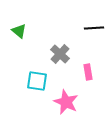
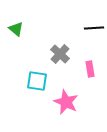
green triangle: moved 3 px left, 2 px up
pink rectangle: moved 2 px right, 3 px up
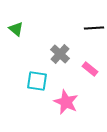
pink rectangle: rotated 42 degrees counterclockwise
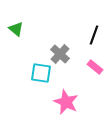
black line: moved 7 px down; rotated 66 degrees counterclockwise
pink rectangle: moved 5 px right, 2 px up
cyan square: moved 4 px right, 8 px up
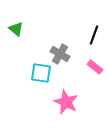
gray cross: rotated 12 degrees counterclockwise
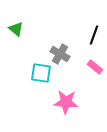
pink star: rotated 20 degrees counterclockwise
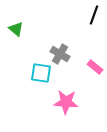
black line: moved 20 px up
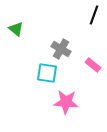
gray cross: moved 1 px right, 5 px up
pink rectangle: moved 2 px left, 2 px up
cyan square: moved 6 px right
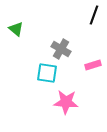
pink rectangle: rotated 56 degrees counterclockwise
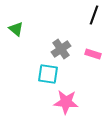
gray cross: rotated 24 degrees clockwise
pink rectangle: moved 11 px up; rotated 35 degrees clockwise
cyan square: moved 1 px right, 1 px down
